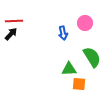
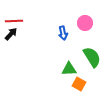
orange square: rotated 24 degrees clockwise
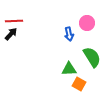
pink circle: moved 2 px right
blue arrow: moved 6 px right, 1 px down
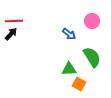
pink circle: moved 5 px right, 2 px up
blue arrow: rotated 40 degrees counterclockwise
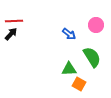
pink circle: moved 4 px right, 4 px down
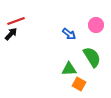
red line: moved 2 px right; rotated 18 degrees counterclockwise
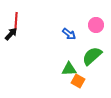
red line: rotated 66 degrees counterclockwise
green semicircle: moved 1 px up; rotated 100 degrees counterclockwise
orange square: moved 1 px left, 3 px up
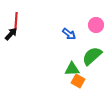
green triangle: moved 3 px right
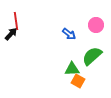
red line: rotated 12 degrees counterclockwise
